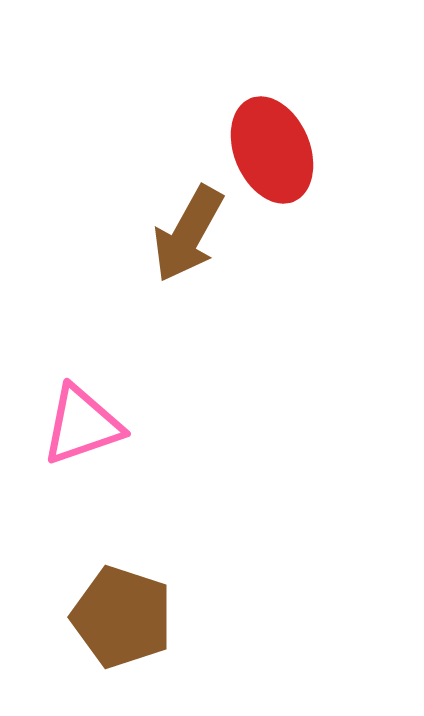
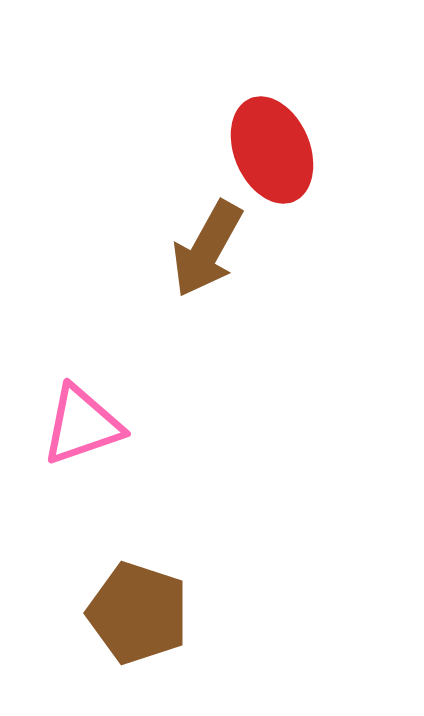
brown arrow: moved 19 px right, 15 px down
brown pentagon: moved 16 px right, 4 px up
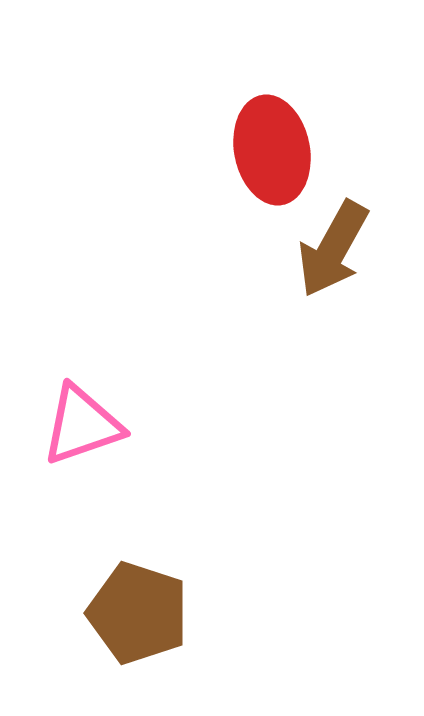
red ellipse: rotated 12 degrees clockwise
brown arrow: moved 126 px right
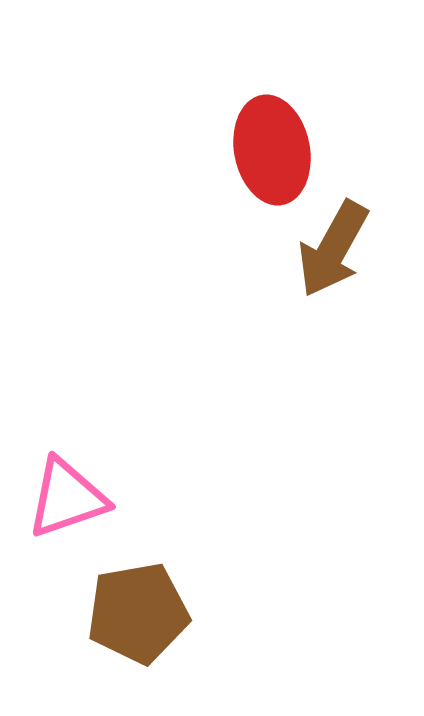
pink triangle: moved 15 px left, 73 px down
brown pentagon: rotated 28 degrees counterclockwise
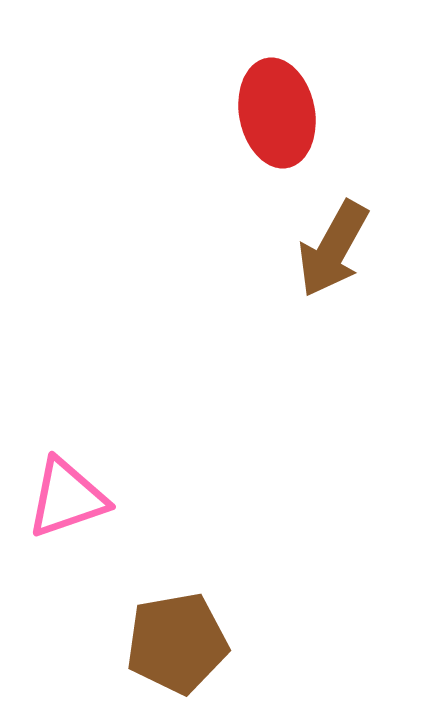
red ellipse: moved 5 px right, 37 px up
brown pentagon: moved 39 px right, 30 px down
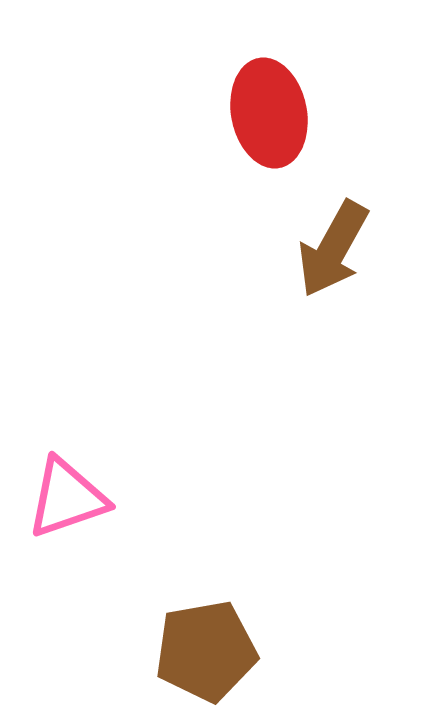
red ellipse: moved 8 px left
brown pentagon: moved 29 px right, 8 px down
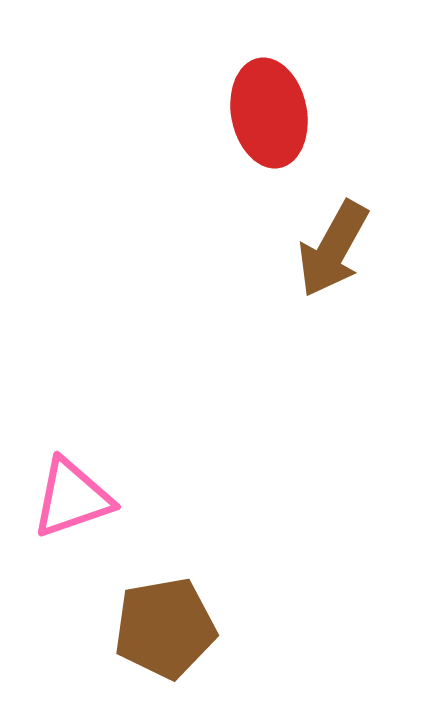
pink triangle: moved 5 px right
brown pentagon: moved 41 px left, 23 px up
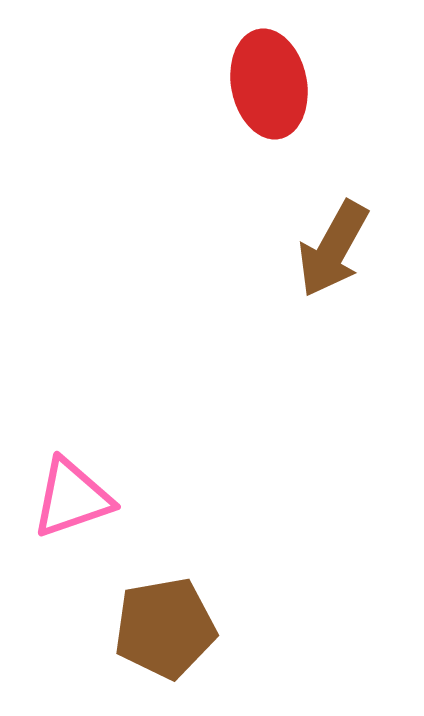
red ellipse: moved 29 px up
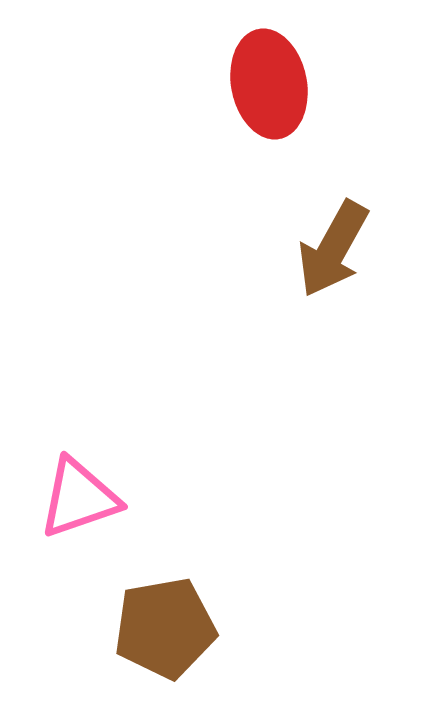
pink triangle: moved 7 px right
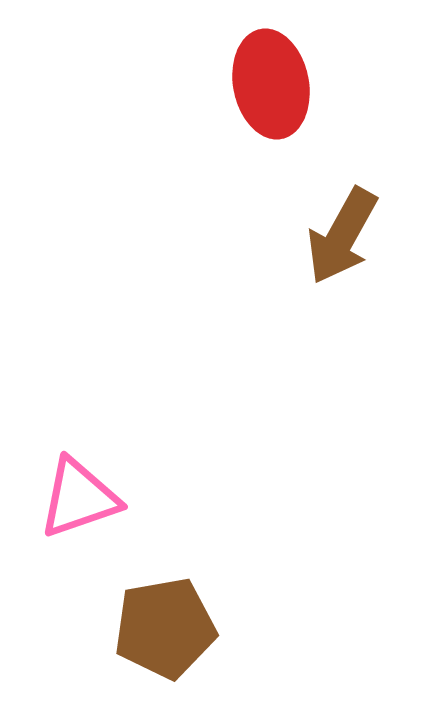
red ellipse: moved 2 px right
brown arrow: moved 9 px right, 13 px up
